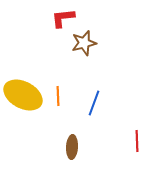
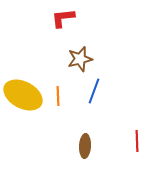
brown star: moved 4 px left, 16 px down
blue line: moved 12 px up
brown ellipse: moved 13 px right, 1 px up
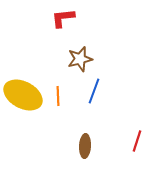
red line: rotated 20 degrees clockwise
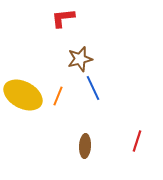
blue line: moved 1 px left, 3 px up; rotated 45 degrees counterclockwise
orange line: rotated 24 degrees clockwise
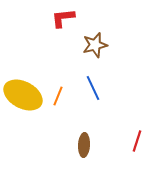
brown star: moved 15 px right, 14 px up
brown ellipse: moved 1 px left, 1 px up
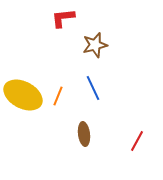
red line: rotated 10 degrees clockwise
brown ellipse: moved 11 px up; rotated 10 degrees counterclockwise
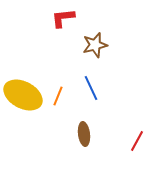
blue line: moved 2 px left
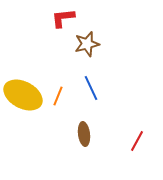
brown star: moved 8 px left, 1 px up
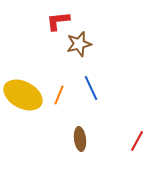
red L-shape: moved 5 px left, 3 px down
brown star: moved 8 px left
orange line: moved 1 px right, 1 px up
brown ellipse: moved 4 px left, 5 px down
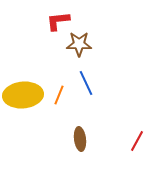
brown star: rotated 15 degrees clockwise
blue line: moved 5 px left, 5 px up
yellow ellipse: rotated 33 degrees counterclockwise
